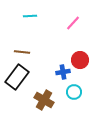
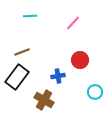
brown line: rotated 28 degrees counterclockwise
blue cross: moved 5 px left, 4 px down
cyan circle: moved 21 px right
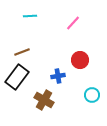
cyan circle: moved 3 px left, 3 px down
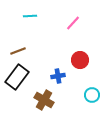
brown line: moved 4 px left, 1 px up
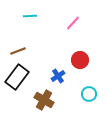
blue cross: rotated 24 degrees counterclockwise
cyan circle: moved 3 px left, 1 px up
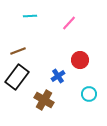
pink line: moved 4 px left
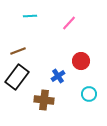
red circle: moved 1 px right, 1 px down
brown cross: rotated 24 degrees counterclockwise
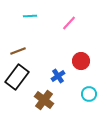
brown cross: rotated 30 degrees clockwise
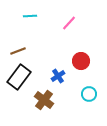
black rectangle: moved 2 px right
